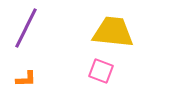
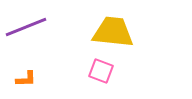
purple line: moved 1 px up; rotated 42 degrees clockwise
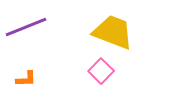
yellow trapezoid: rotated 15 degrees clockwise
pink square: rotated 25 degrees clockwise
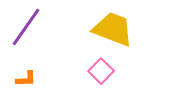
purple line: rotated 33 degrees counterclockwise
yellow trapezoid: moved 3 px up
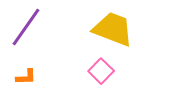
orange L-shape: moved 2 px up
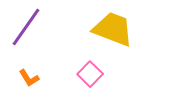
pink square: moved 11 px left, 3 px down
orange L-shape: moved 3 px right, 1 px down; rotated 60 degrees clockwise
